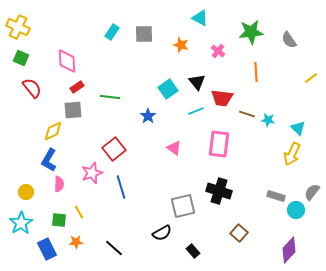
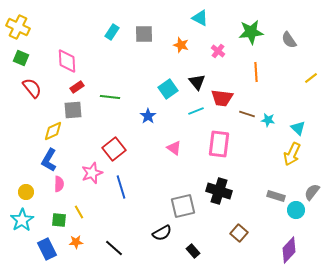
cyan star at (21, 223): moved 1 px right, 3 px up
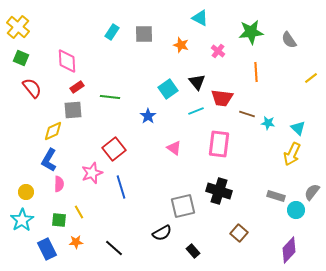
yellow cross at (18, 27): rotated 15 degrees clockwise
cyan star at (268, 120): moved 3 px down
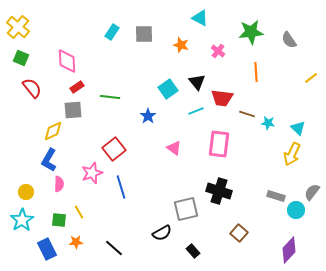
gray square at (183, 206): moved 3 px right, 3 px down
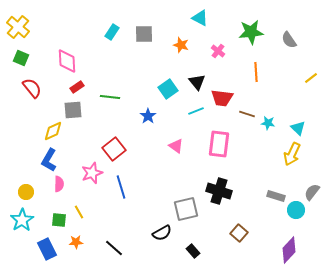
pink triangle at (174, 148): moved 2 px right, 2 px up
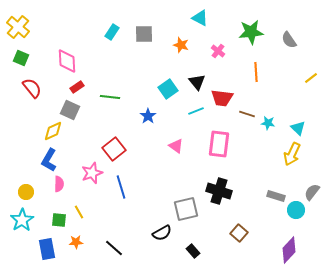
gray square at (73, 110): moved 3 px left; rotated 30 degrees clockwise
blue rectangle at (47, 249): rotated 15 degrees clockwise
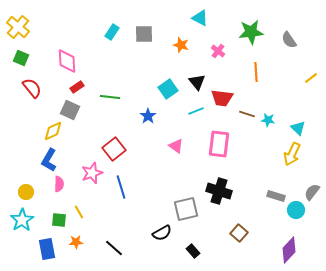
cyan star at (268, 123): moved 3 px up
